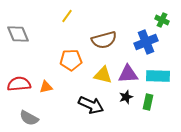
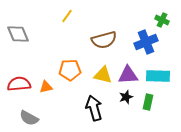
orange pentagon: moved 1 px left, 10 px down
purple triangle: moved 1 px down
black arrow: moved 3 px right, 3 px down; rotated 130 degrees counterclockwise
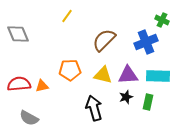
brown semicircle: rotated 150 degrees clockwise
orange triangle: moved 4 px left, 1 px up
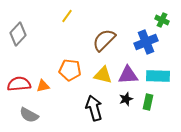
gray diamond: rotated 65 degrees clockwise
orange pentagon: rotated 10 degrees clockwise
orange triangle: moved 1 px right
black star: moved 2 px down
gray semicircle: moved 3 px up
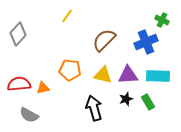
orange triangle: moved 2 px down
green rectangle: rotated 42 degrees counterclockwise
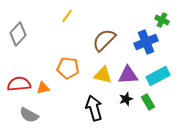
orange pentagon: moved 2 px left, 2 px up
cyan rectangle: rotated 30 degrees counterclockwise
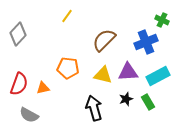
purple triangle: moved 3 px up
red semicircle: rotated 115 degrees clockwise
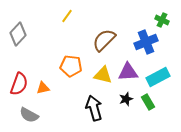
orange pentagon: moved 3 px right, 2 px up
cyan rectangle: moved 1 px down
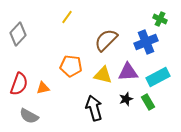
yellow line: moved 1 px down
green cross: moved 2 px left, 1 px up
brown semicircle: moved 2 px right
gray semicircle: moved 1 px down
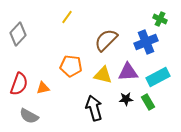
black star: rotated 16 degrees clockwise
